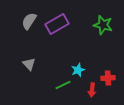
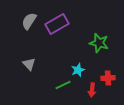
green star: moved 4 px left, 18 px down
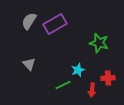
purple rectangle: moved 2 px left
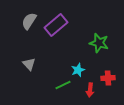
purple rectangle: moved 1 px right, 1 px down; rotated 10 degrees counterclockwise
red arrow: moved 2 px left
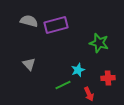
gray semicircle: rotated 72 degrees clockwise
purple rectangle: rotated 25 degrees clockwise
red arrow: moved 1 px left, 4 px down; rotated 32 degrees counterclockwise
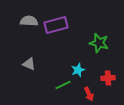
gray semicircle: rotated 12 degrees counterclockwise
gray triangle: rotated 24 degrees counterclockwise
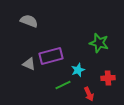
gray semicircle: rotated 18 degrees clockwise
purple rectangle: moved 5 px left, 31 px down
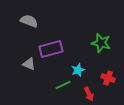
green star: moved 2 px right
purple rectangle: moved 7 px up
red cross: rotated 24 degrees clockwise
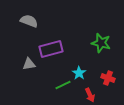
gray triangle: rotated 32 degrees counterclockwise
cyan star: moved 1 px right, 3 px down; rotated 16 degrees counterclockwise
red arrow: moved 1 px right, 1 px down
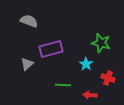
gray triangle: moved 2 px left; rotated 32 degrees counterclockwise
cyan star: moved 7 px right, 9 px up
green line: rotated 28 degrees clockwise
red arrow: rotated 120 degrees clockwise
